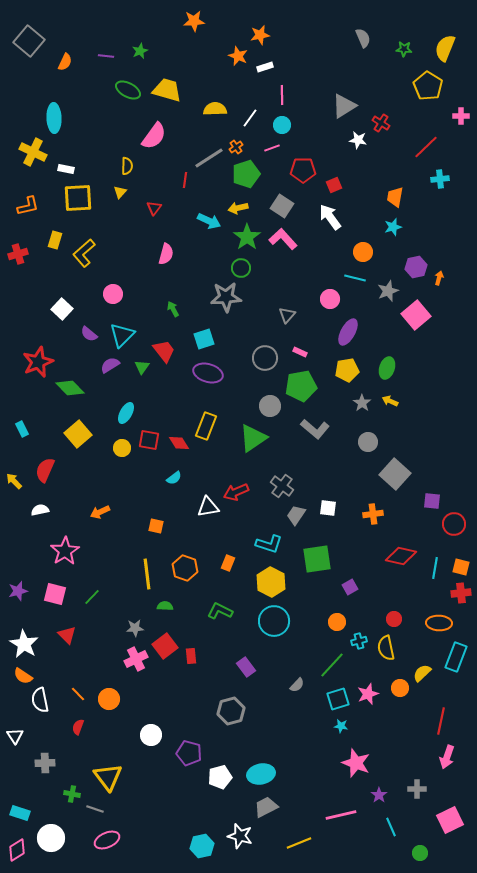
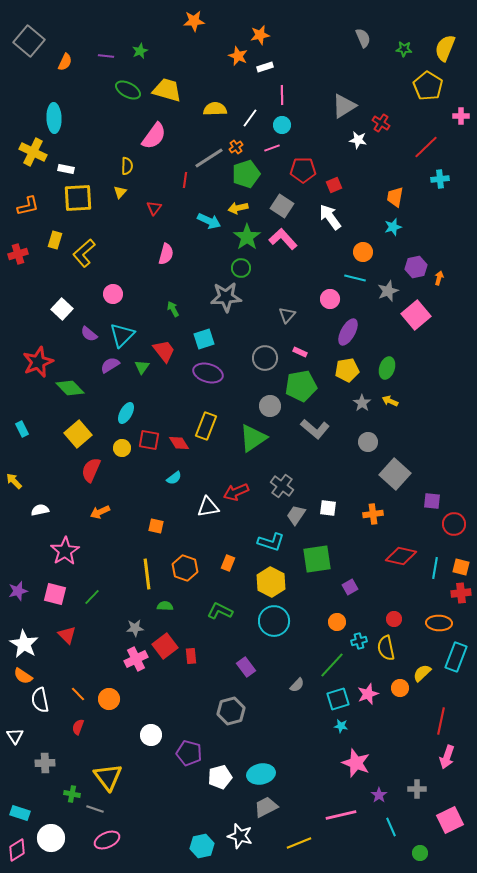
red semicircle at (45, 470): moved 46 px right
cyan L-shape at (269, 544): moved 2 px right, 2 px up
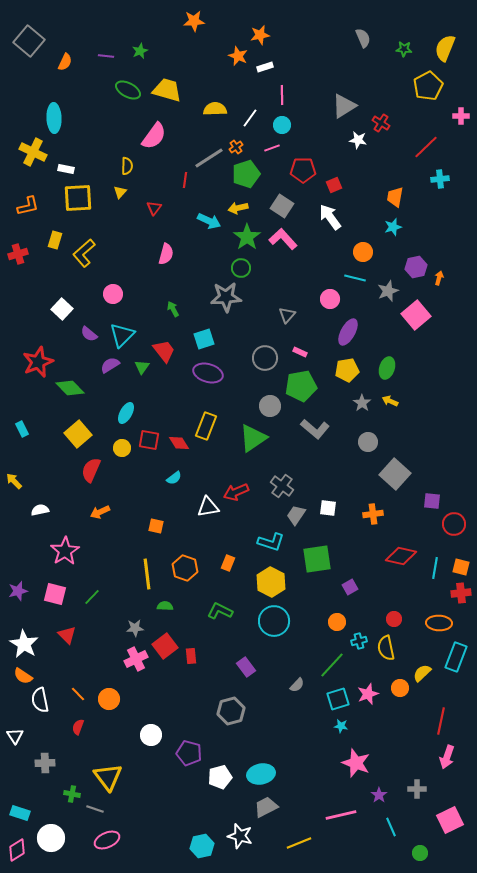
yellow pentagon at (428, 86): rotated 12 degrees clockwise
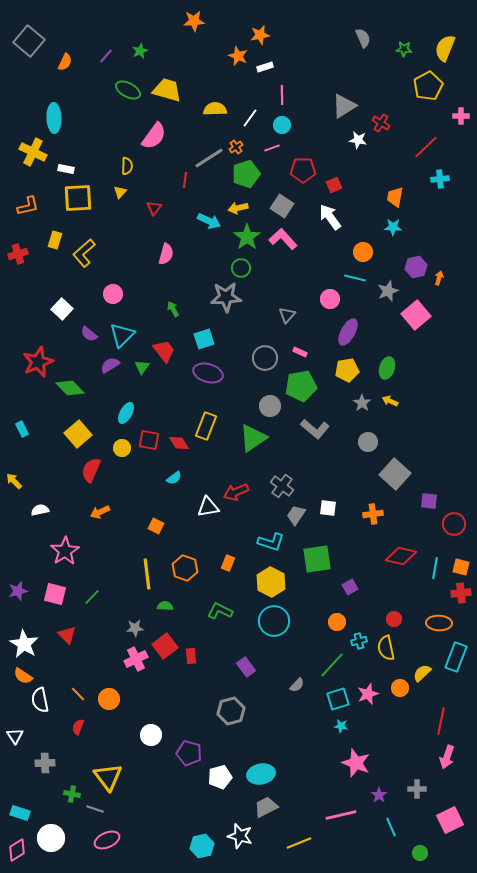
purple line at (106, 56): rotated 56 degrees counterclockwise
cyan star at (393, 227): rotated 18 degrees clockwise
purple square at (432, 501): moved 3 px left
orange square at (156, 526): rotated 14 degrees clockwise
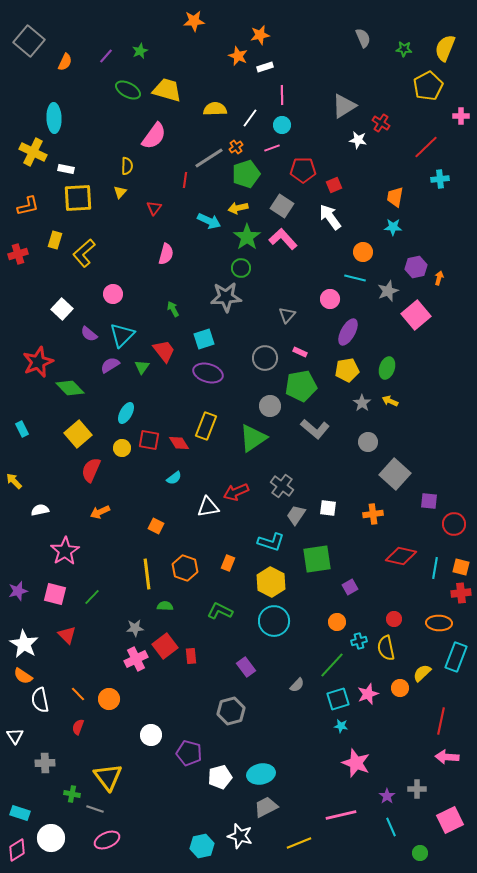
pink arrow at (447, 757): rotated 75 degrees clockwise
purple star at (379, 795): moved 8 px right, 1 px down
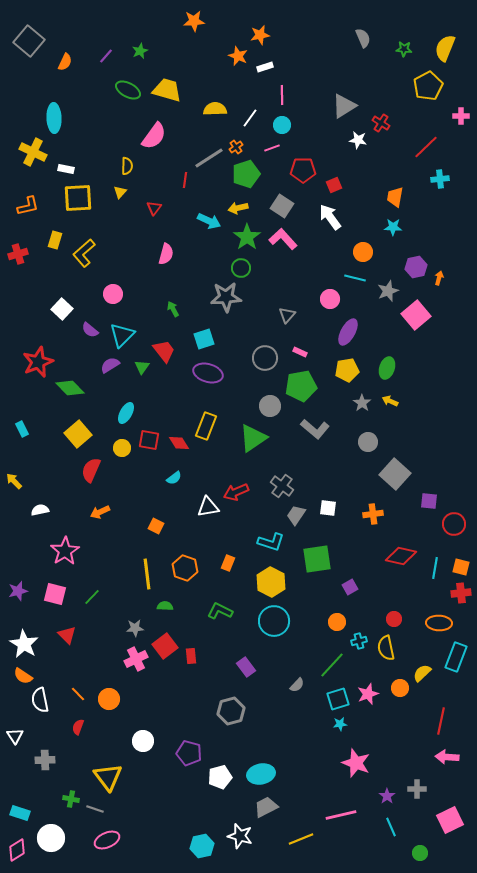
purple semicircle at (89, 334): moved 1 px right, 4 px up
cyan star at (341, 726): moved 1 px left, 2 px up; rotated 16 degrees counterclockwise
white circle at (151, 735): moved 8 px left, 6 px down
gray cross at (45, 763): moved 3 px up
green cross at (72, 794): moved 1 px left, 5 px down
yellow line at (299, 843): moved 2 px right, 4 px up
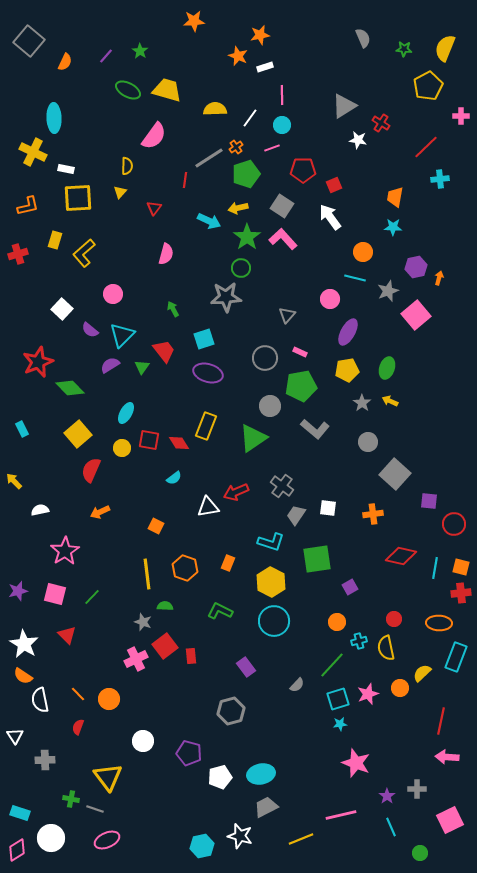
green star at (140, 51): rotated 14 degrees counterclockwise
gray star at (135, 628): moved 8 px right, 6 px up; rotated 24 degrees clockwise
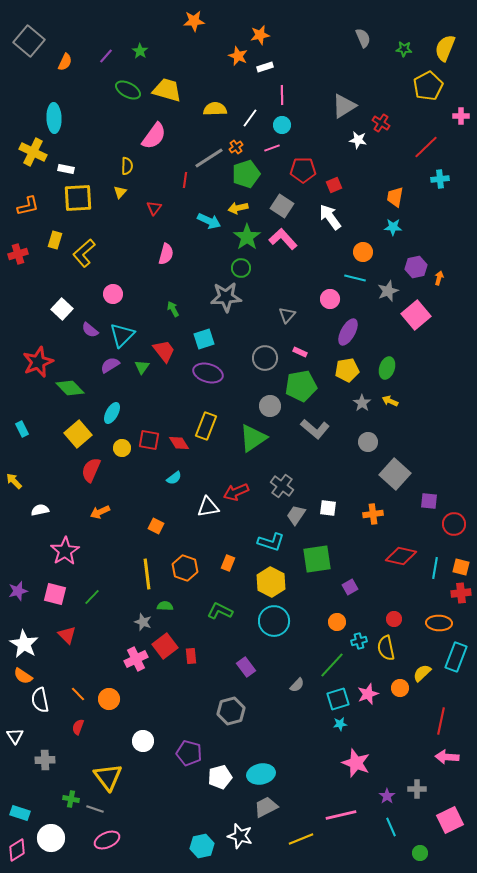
cyan ellipse at (126, 413): moved 14 px left
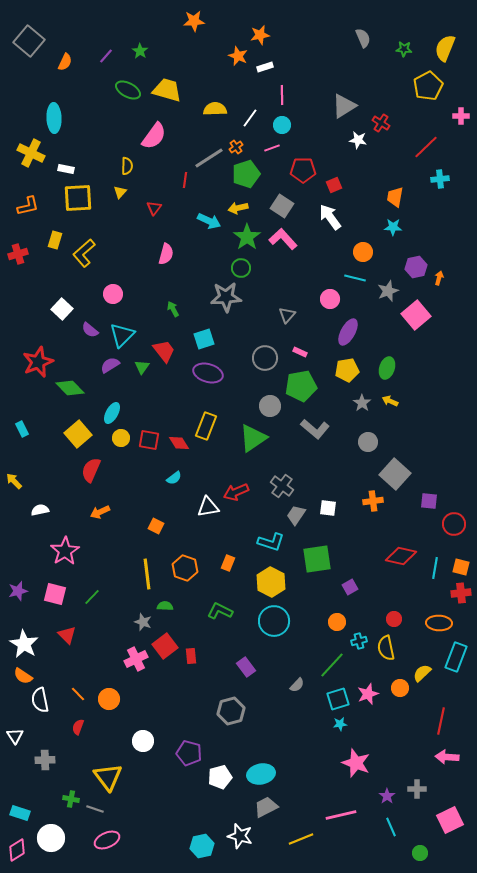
yellow cross at (33, 152): moved 2 px left, 1 px down
yellow circle at (122, 448): moved 1 px left, 10 px up
orange cross at (373, 514): moved 13 px up
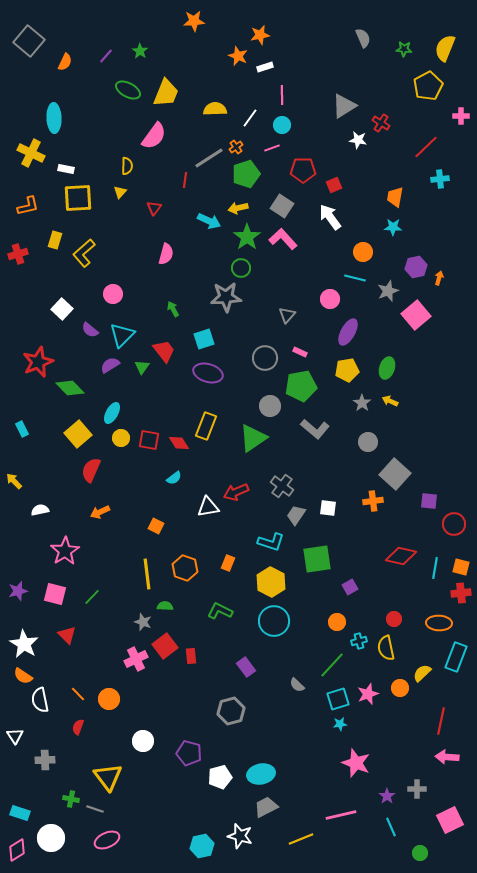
yellow trapezoid at (167, 90): moved 1 px left, 3 px down; rotated 96 degrees clockwise
gray semicircle at (297, 685): rotated 91 degrees clockwise
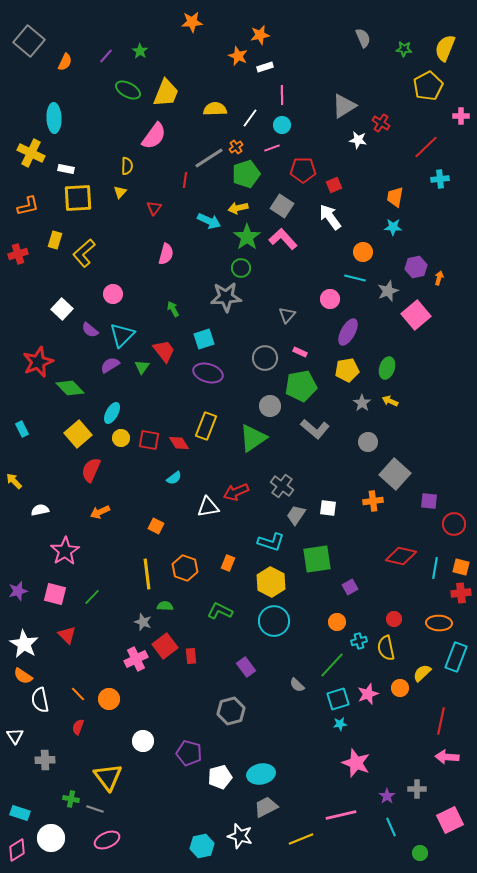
orange star at (194, 21): moved 2 px left, 1 px down
